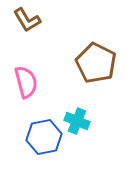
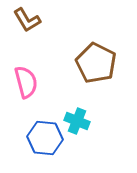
blue hexagon: moved 1 px right, 1 px down; rotated 16 degrees clockwise
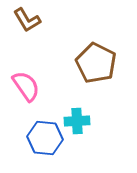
pink semicircle: moved 4 px down; rotated 20 degrees counterclockwise
cyan cross: rotated 25 degrees counterclockwise
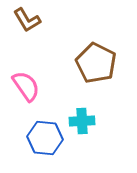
cyan cross: moved 5 px right
